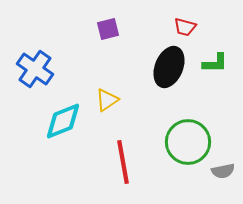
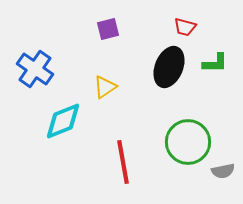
yellow triangle: moved 2 px left, 13 px up
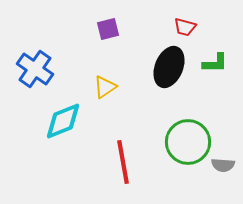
gray semicircle: moved 6 px up; rotated 15 degrees clockwise
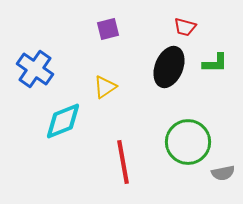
gray semicircle: moved 8 px down; rotated 15 degrees counterclockwise
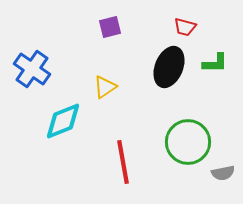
purple square: moved 2 px right, 2 px up
blue cross: moved 3 px left
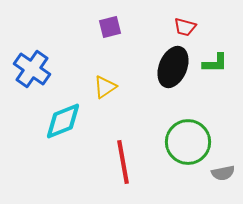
black ellipse: moved 4 px right
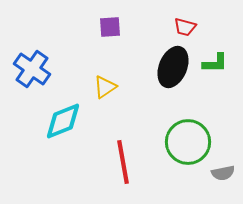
purple square: rotated 10 degrees clockwise
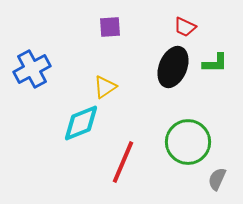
red trapezoid: rotated 10 degrees clockwise
blue cross: rotated 27 degrees clockwise
cyan diamond: moved 18 px right, 2 px down
red line: rotated 33 degrees clockwise
gray semicircle: moved 6 px left, 6 px down; rotated 125 degrees clockwise
